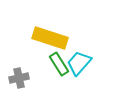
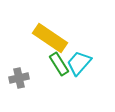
yellow rectangle: rotated 16 degrees clockwise
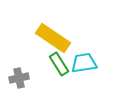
yellow rectangle: moved 3 px right
cyan trapezoid: moved 5 px right; rotated 40 degrees clockwise
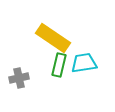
green rectangle: moved 1 px down; rotated 45 degrees clockwise
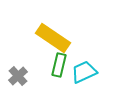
cyan trapezoid: moved 9 px down; rotated 16 degrees counterclockwise
gray cross: moved 1 px left, 2 px up; rotated 30 degrees counterclockwise
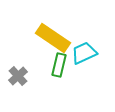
cyan trapezoid: moved 19 px up
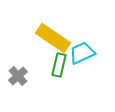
cyan trapezoid: moved 2 px left
